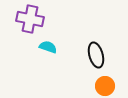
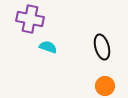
black ellipse: moved 6 px right, 8 px up
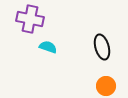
orange circle: moved 1 px right
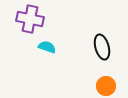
cyan semicircle: moved 1 px left
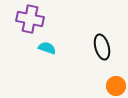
cyan semicircle: moved 1 px down
orange circle: moved 10 px right
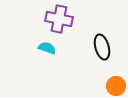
purple cross: moved 29 px right
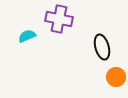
cyan semicircle: moved 20 px left, 12 px up; rotated 42 degrees counterclockwise
orange circle: moved 9 px up
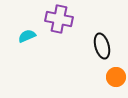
black ellipse: moved 1 px up
